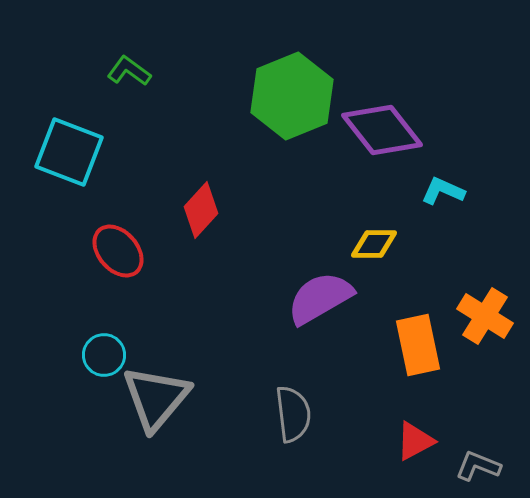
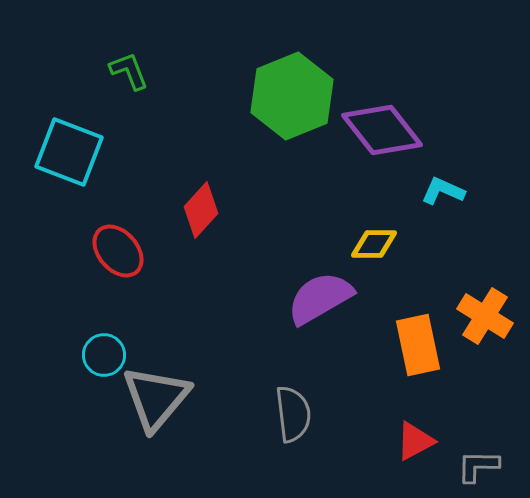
green L-shape: rotated 33 degrees clockwise
gray L-shape: rotated 21 degrees counterclockwise
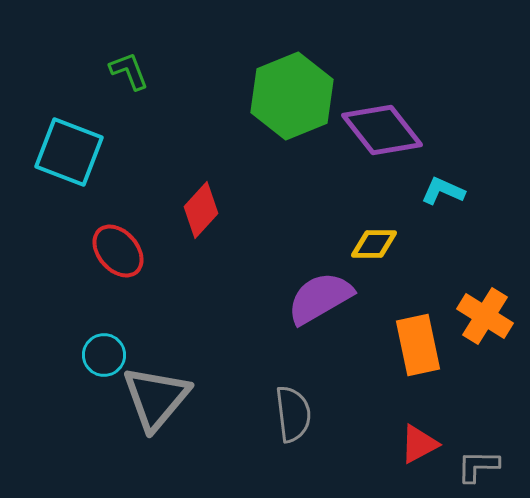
red triangle: moved 4 px right, 3 px down
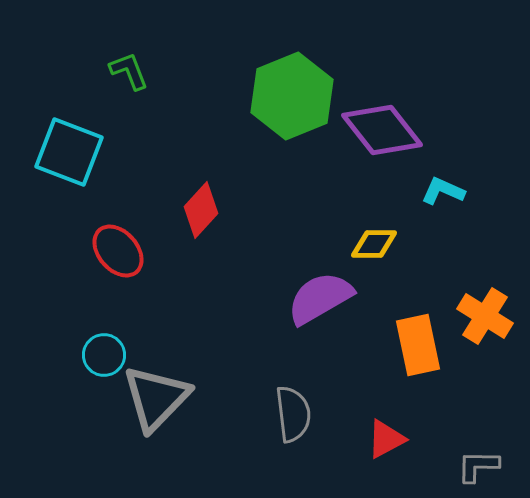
gray triangle: rotated 4 degrees clockwise
red triangle: moved 33 px left, 5 px up
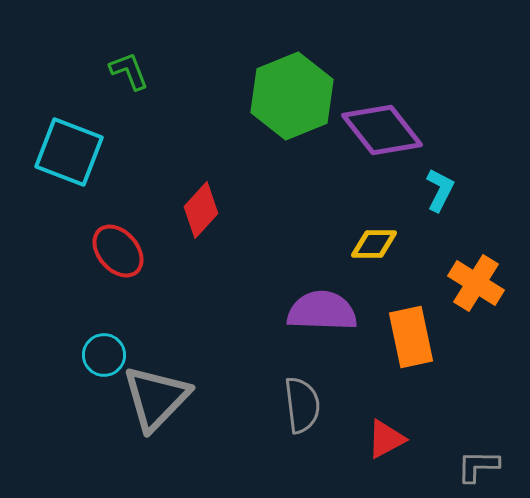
cyan L-shape: moved 3 px left, 1 px up; rotated 93 degrees clockwise
purple semicircle: moved 2 px right, 13 px down; rotated 32 degrees clockwise
orange cross: moved 9 px left, 33 px up
orange rectangle: moved 7 px left, 8 px up
gray semicircle: moved 9 px right, 9 px up
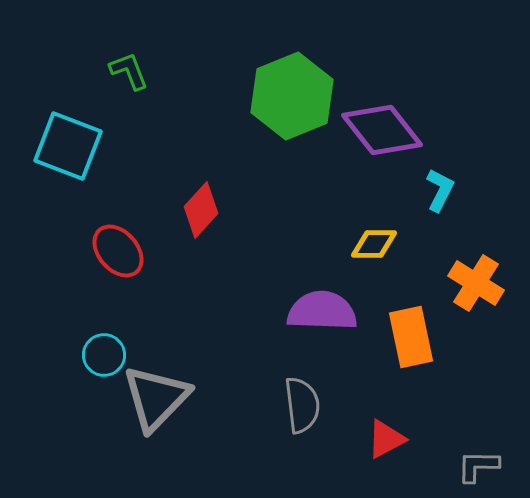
cyan square: moved 1 px left, 6 px up
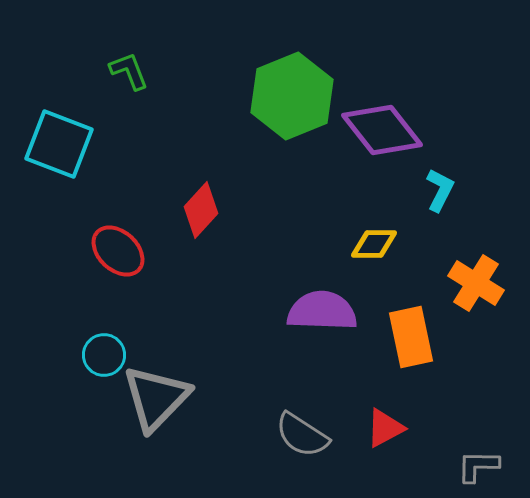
cyan square: moved 9 px left, 2 px up
red ellipse: rotated 6 degrees counterclockwise
gray semicircle: moved 30 px down; rotated 130 degrees clockwise
red triangle: moved 1 px left, 11 px up
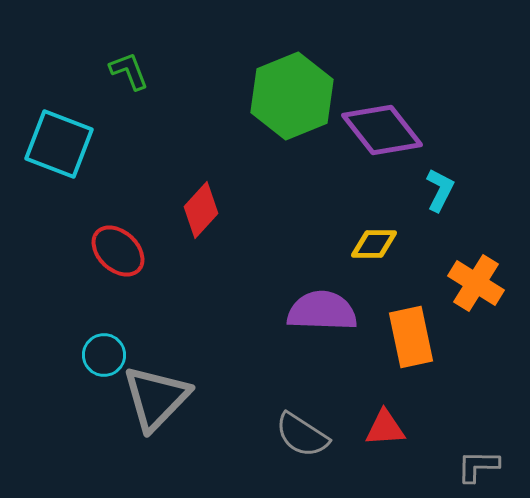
red triangle: rotated 24 degrees clockwise
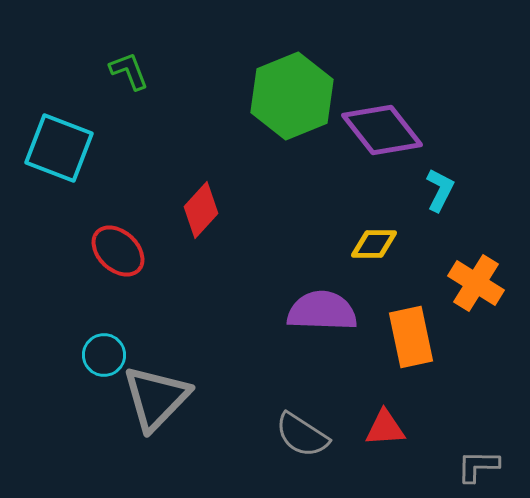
cyan square: moved 4 px down
